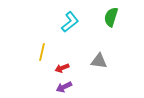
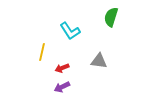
cyan L-shape: moved 9 px down; rotated 95 degrees clockwise
purple arrow: moved 2 px left
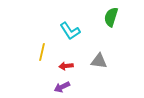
red arrow: moved 4 px right, 2 px up; rotated 16 degrees clockwise
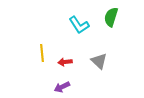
cyan L-shape: moved 9 px right, 6 px up
yellow line: moved 1 px down; rotated 18 degrees counterclockwise
gray triangle: rotated 36 degrees clockwise
red arrow: moved 1 px left, 4 px up
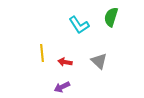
red arrow: rotated 16 degrees clockwise
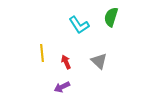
red arrow: moved 1 px right; rotated 56 degrees clockwise
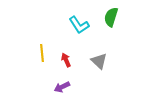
red arrow: moved 2 px up
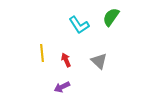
green semicircle: rotated 18 degrees clockwise
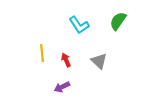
green semicircle: moved 7 px right, 4 px down
